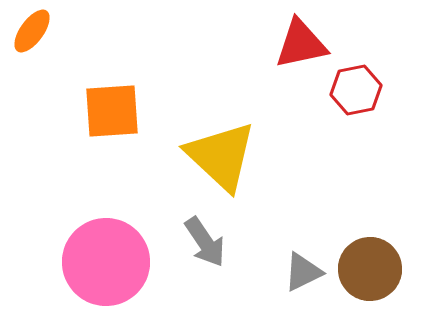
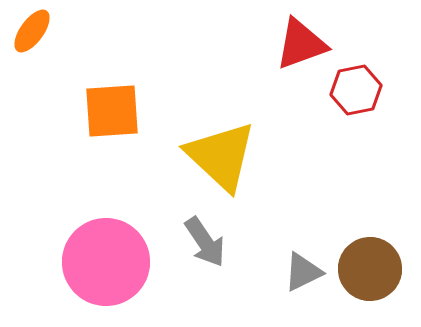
red triangle: rotated 8 degrees counterclockwise
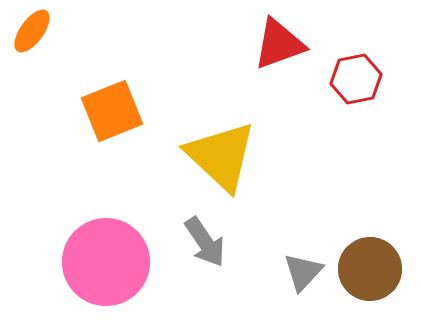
red triangle: moved 22 px left
red hexagon: moved 11 px up
orange square: rotated 18 degrees counterclockwise
gray triangle: rotated 21 degrees counterclockwise
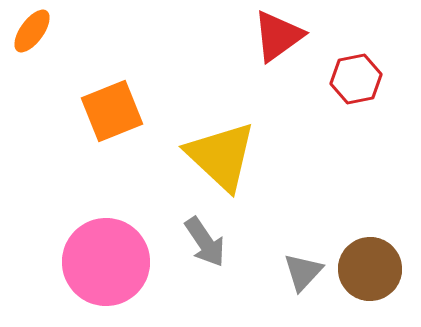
red triangle: moved 1 px left, 8 px up; rotated 16 degrees counterclockwise
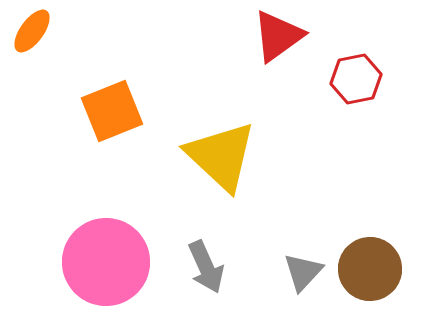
gray arrow: moved 1 px right, 25 px down; rotated 10 degrees clockwise
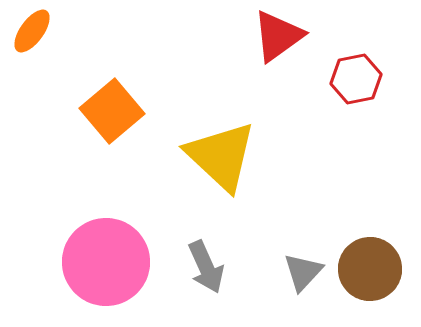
orange square: rotated 18 degrees counterclockwise
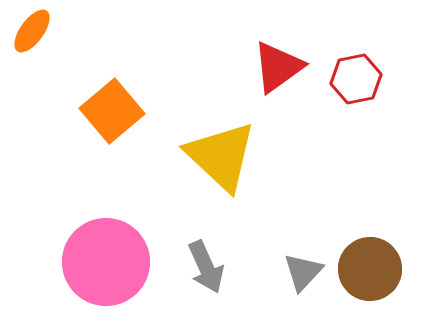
red triangle: moved 31 px down
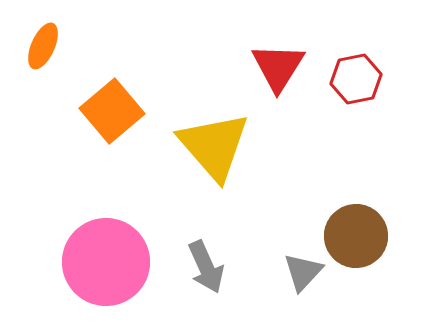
orange ellipse: moved 11 px right, 15 px down; rotated 12 degrees counterclockwise
red triangle: rotated 22 degrees counterclockwise
yellow triangle: moved 7 px left, 10 px up; rotated 6 degrees clockwise
brown circle: moved 14 px left, 33 px up
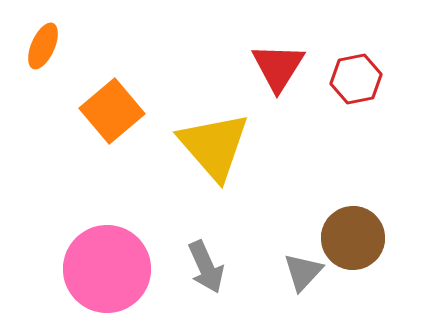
brown circle: moved 3 px left, 2 px down
pink circle: moved 1 px right, 7 px down
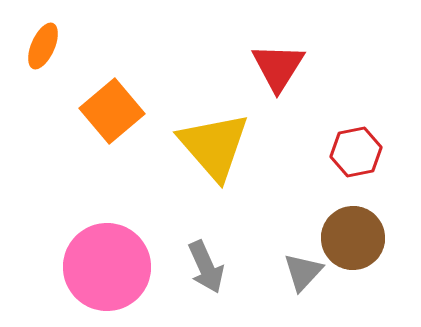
red hexagon: moved 73 px down
pink circle: moved 2 px up
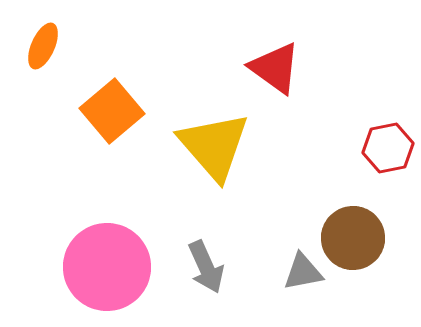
red triangle: moved 3 px left, 1 px down; rotated 26 degrees counterclockwise
red hexagon: moved 32 px right, 4 px up
gray triangle: rotated 36 degrees clockwise
